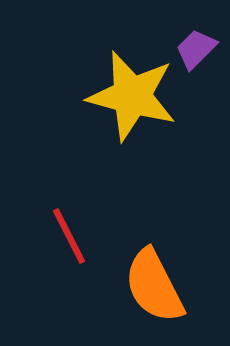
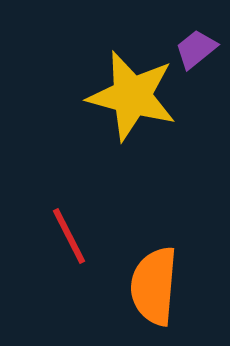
purple trapezoid: rotated 6 degrees clockwise
orange semicircle: rotated 32 degrees clockwise
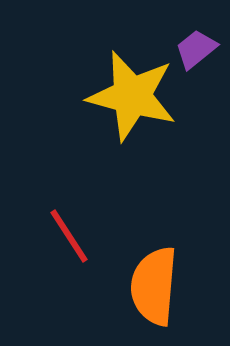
red line: rotated 6 degrees counterclockwise
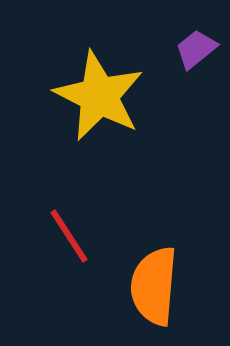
yellow star: moved 33 px left; rotated 12 degrees clockwise
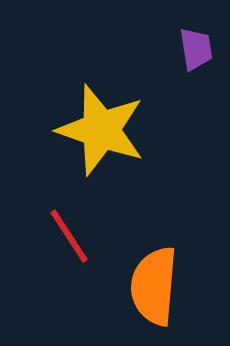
purple trapezoid: rotated 120 degrees clockwise
yellow star: moved 2 px right, 34 px down; rotated 8 degrees counterclockwise
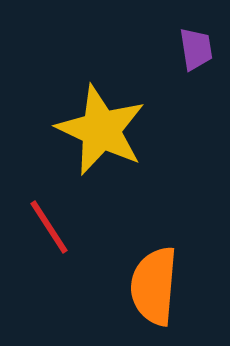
yellow star: rotated 6 degrees clockwise
red line: moved 20 px left, 9 px up
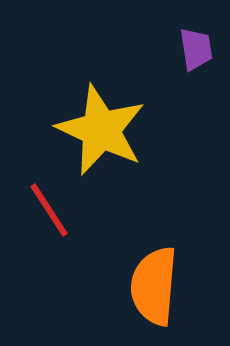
red line: moved 17 px up
